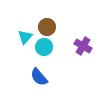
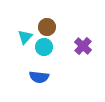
purple cross: rotated 12 degrees clockwise
blue semicircle: rotated 42 degrees counterclockwise
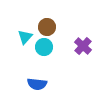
blue semicircle: moved 2 px left, 7 px down
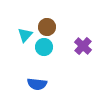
cyan triangle: moved 2 px up
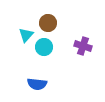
brown circle: moved 1 px right, 4 px up
cyan triangle: moved 1 px right
purple cross: rotated 24 degrees counterclockwise
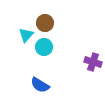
brown circle: moved 3 px left
purple cross: moved 10 px right, 16 px down
blue semicircle: moved 3 px right, 1 px down; rotated 24 degrees clockwise
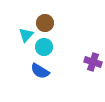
blue semicircle: moved 14 px up
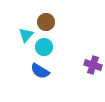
brown circle: moved 1 px right, 1 px up
purple cross: moved 3 px down
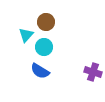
purple cross: moved 7 px down
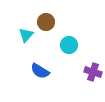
cyan circle: moved 25 px right, 2 px up
